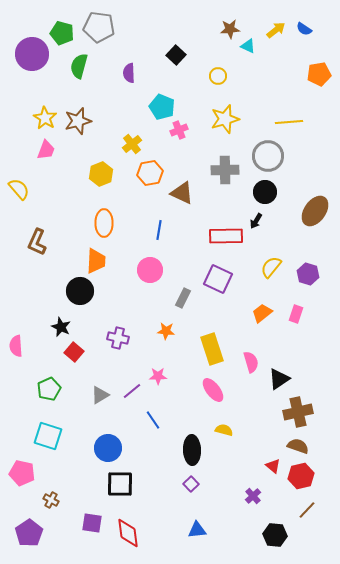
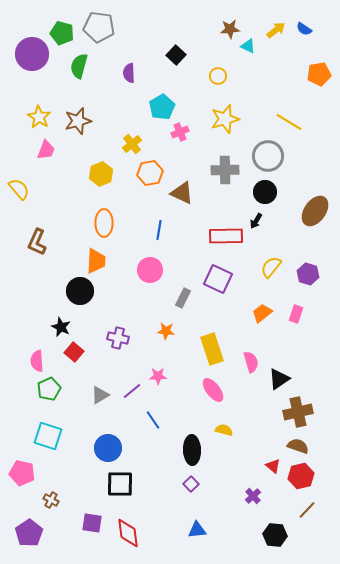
cyan pentagon at (162, 107): rotated 20 degrees clockwise
yellow star at (45, 118): moved 6 px left, 1 px up
yellow line at (289, 122): rotated 36 degrees clockwise
pink cross at (179, 130): moved 1 px right, 2 px down
pink semicircle at (16, 346): moved 21 px right, 15 px down
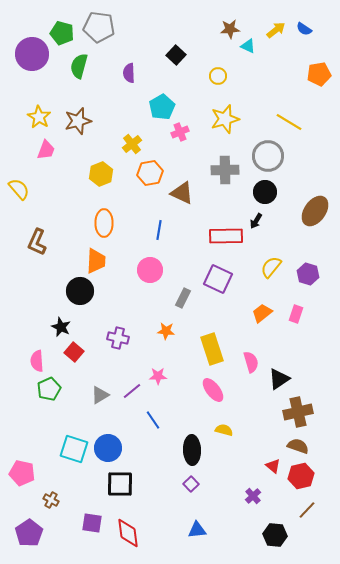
cyan square at (48, 436): moved 26 px right, 13 px down
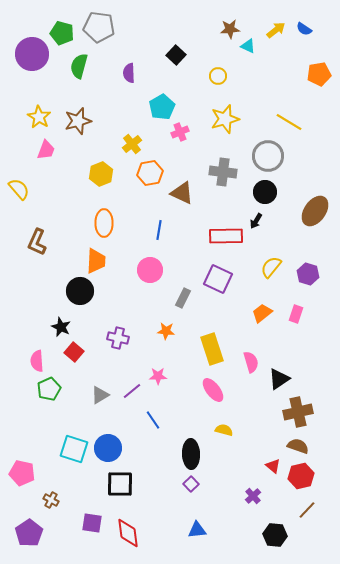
gray cross at (225, 170): moved 2 px left, 2 px down; rotated 8 degrees clockwise
black ellipse at (192, 450): moved 1 px left, 4 px down
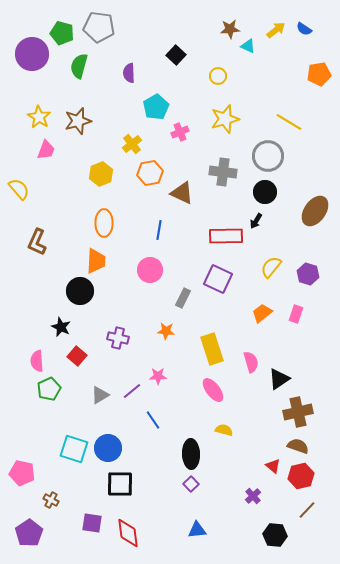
cyan pentagon at (162, 107): moved 6 px left
red square at (74, 352): moved 3 px right, 4 px down
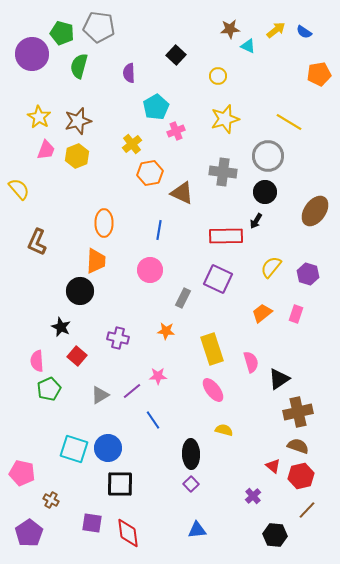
blue semicircle at (304, 29): moved 3 px down
pink cross at (180, 132): moved 4 px left, 1 px up
yellow hexagon at (101, 174): moved 24 px left, 18 px up
